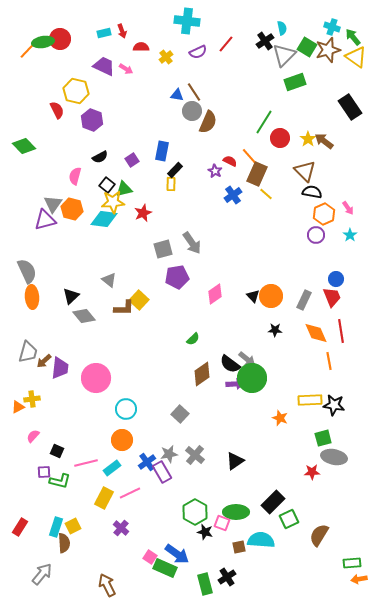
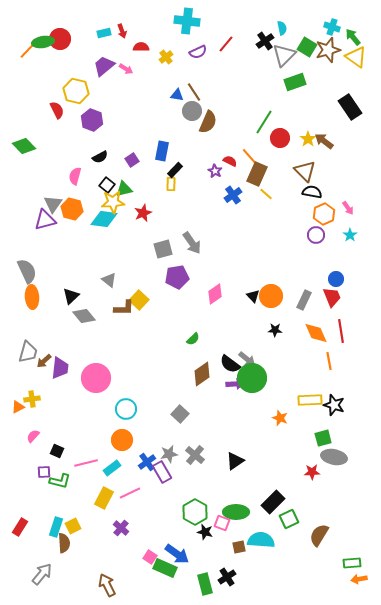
purple trapezoid at (104, 66): rotated 65 degrees counterclockwise
black star at (334, 405): rotated 10 degrees clockwise
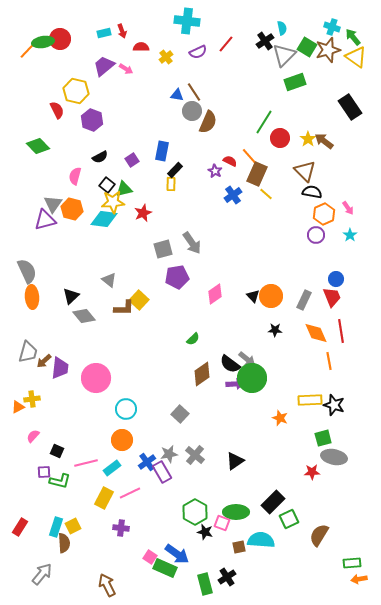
green diamond at (24, 146): moved 14 px right
purple cross at (121, 528): rotated 35 degrees counterclockwise
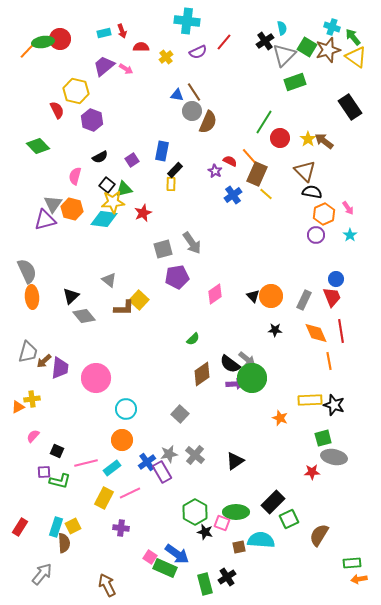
red line at (226, 44): moved 2 px left, 2 px up
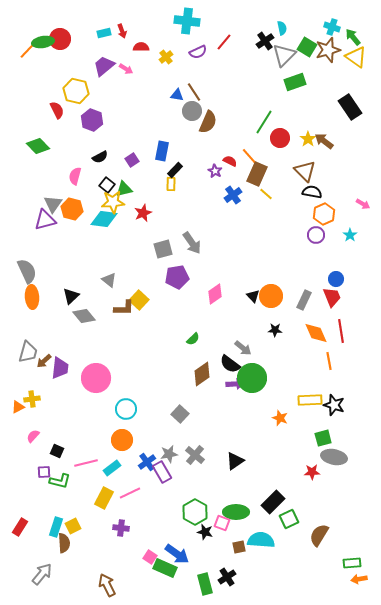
pink arrow at (348, 208): moved 15 px right, 4 px up; rotated 24 degrees counterclockwise
gray arrow at (247, 359): moved 4 px left, 11 px up
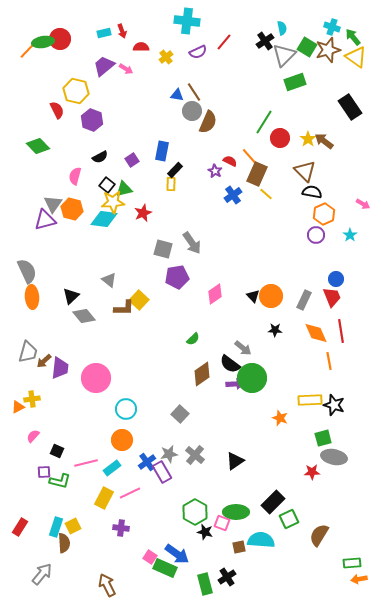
gray square at (163, 249): rotated 30 degrees clockwise
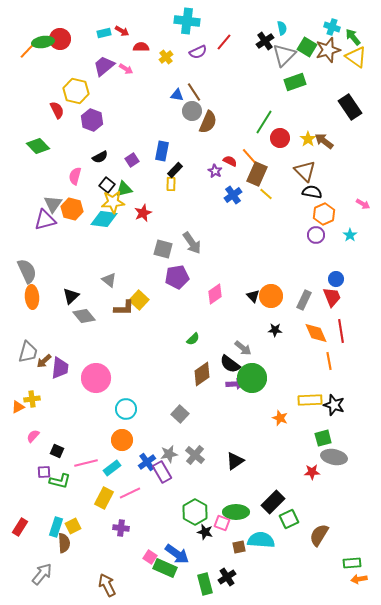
red arrow at (122, 31): rotated 40 degrees counterclockwise
